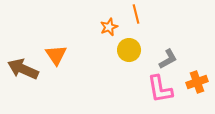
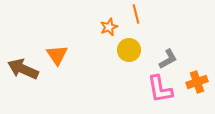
orange triangle: moved 1 px right
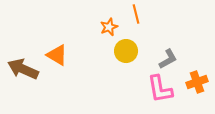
yellow circle: moved 3 px left, 1 px down
orange triangle: rotated 25 degrees counterclockwise
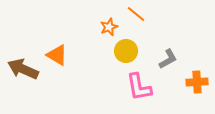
orange line: rotated 36 degrees counterclockwise
orange cross: rotated 15 degrees clockwise
pink L-shape: moved 21 px left, 2 px up
